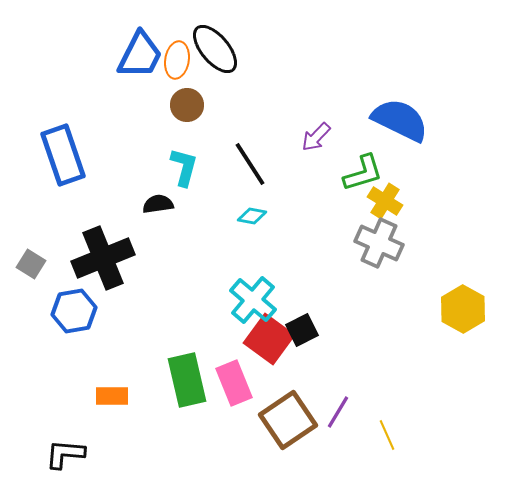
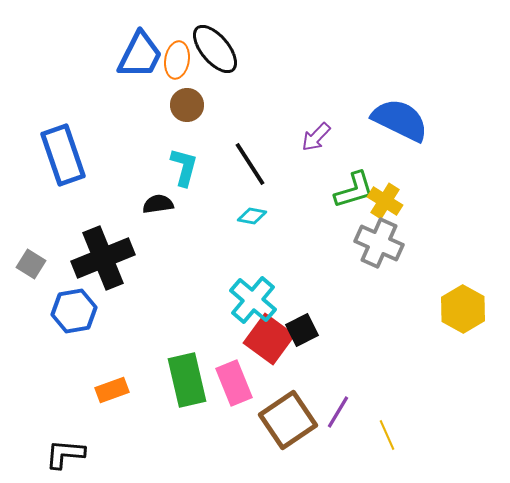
green L-shape: moved 9 px left, 17 px down
orange rectangle: moved 6 px up; rotated 20 degrees counterclockwise
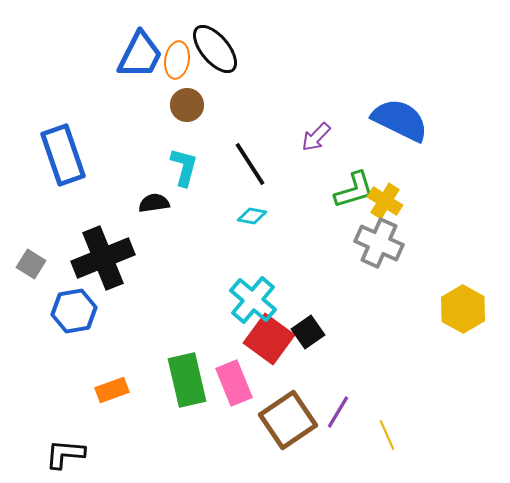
black semicircle: moved 4 px left, 1 px up
black square: moved 6 px right, 2 px down; rotated 8 degrees counterclockwise
